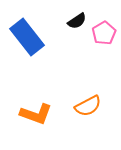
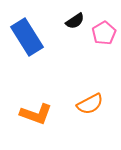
black semicircle: moved 2 px left
blue rectangle: rotated 6 degrees clockwise
orange semicircle: moved 2 px right, 2 px up
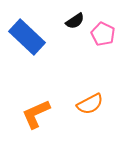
pink pentagon: moved 1 px left, 1 px down; rotated 15 degrees counterclockwise
blue rectangle: rotated 15 degrees counterclockwise
orange L-shape: rotated 136 degrees clockwise
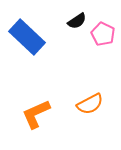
black semicircle: moved 2 px right
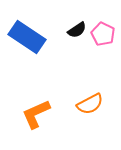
black semicircle: moved 9 px down
blue rectangle: rotated 9 degrees counterclockwise
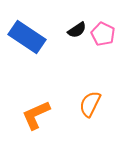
orange semicircle: rotated 144 degrees clockwise
orange L-shape: moved 1 px down
